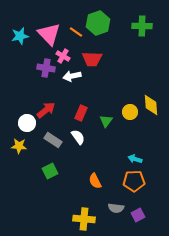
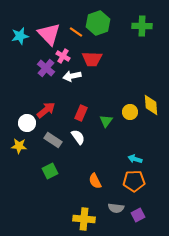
purple cross: rotated 30 degrees clockwise
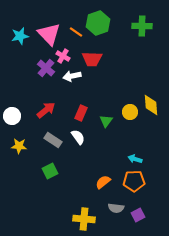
white circle: moved 15 px left, 7 px up
orange semicircle: moved 8 px right, 1 px down; rotated 77 degrees clockwise
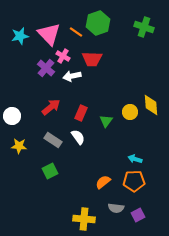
green cross: moved 2 px right, 1 px down; rotated 18 degrees clockwise
red arrow: moved 5 px right, 3 px up
